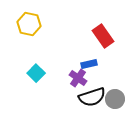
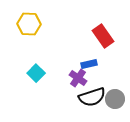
yellow hexagon: rotated 10 degrees counterclockwise
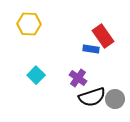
blue rectangle: moved 2 px right, 15 px up; rotated 21 degrees clockwise
cyan square: moved 2 px down
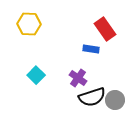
red rectangle: moved 2 px right, 7 px up
gray circle: moved 1 px down
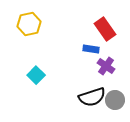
yellow hexagon: rotated 15 degrees counterclockwise
purple cross: moved 28 px right, 12 px up
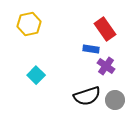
black semicircle: moved 5 px left, 1 px up
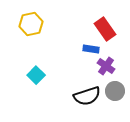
yellow hexagon: moved 2 px right
gray circle: moved 9 px up
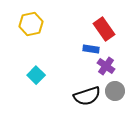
red rectangle: moved 1 px left
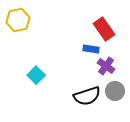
yellow hexagon: moved 13 px left, 4 px up
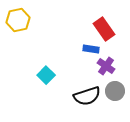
cyan square: moved 10 px right
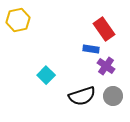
gray circle: moved 2 px left, 5 px down
black semicircle: moved 5 px left
